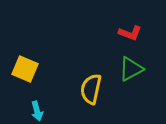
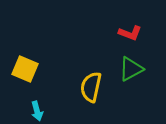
yellow semicircle: moved 2 px up
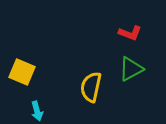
yellow square: moved 3 px left, 3 px down
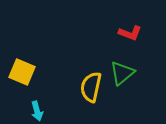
green triangle: moved 9 px left, 4 px down; rotated 12 degrees counterclockwise
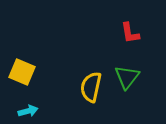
red L-shape: rotated 60 degrees clockwise
green triangle: moved 5 px right, 4 px down; rotated 12 degrees counterclockwise
cyan arrow: moved 9 px left; rotated 90 degrees counterclockwise
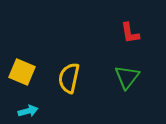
yellow semicircle: moved 22 px left, 9 px up
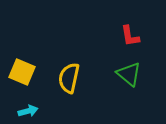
red L-shape: moved 3 px down
green triangle: moved 2 px right, 3 px up; rotated 28 degrees counterclockwise
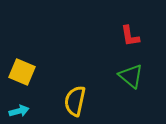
green triangle: moved 2 px right, 2 px down
yellow semicircle: moved 6 px right, 23 px down
cyan arrow: moved 9 px left
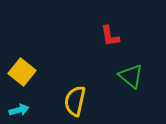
red L-shape: moved 20 px left
yellow square: rotated 16 degrees clockwise
cyan arrow: moved 1 px up
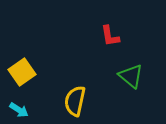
yellow square: rotated 16 degrees clockwise
cyan arrow: rotated 48 degrees clockwise
